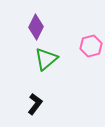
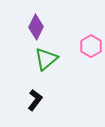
pink hexagon: rotated 15 degrees counterclockwise
black L-shape: moved 4 px up
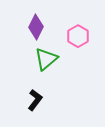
pink hexagon: moved 13 px left, 10 px up
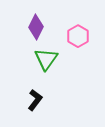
green triangle: rotated 15 degrees counterclockwise
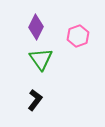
pink hexagon: rotated 10 degrees clockwise
green triangle: moved 5 px left; rotated 10 degrees counterclockwise
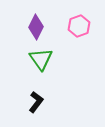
pink hexagon: moved 1 px right, 10 px up
black L-shape: moved 1 px right, 2 px down
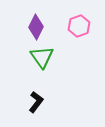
green triangle: moved 1 px right, 2 px up
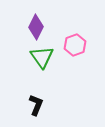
pink hexagon: moved 4 px left, 19 px down
black L-shape: moved 3 px down; rotated 15 degrees counterclockwise
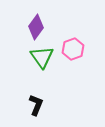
purple diamond: rotated 10 degrees clockwise
pink hexagon: moved 2 px left, 4 px down
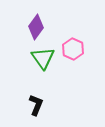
pink hexagon: rotated 15 degrees counterclockwise
green triangle: moved 1 px right, 1 px down
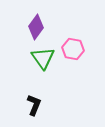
pink hexagon: rotated 15 degrees counterclockwise
black L-shape: moved 2 px left
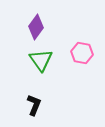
pink hexagon: moved 9 px right, 4 px down
green triangle: moved 2 px left, 2 px down
